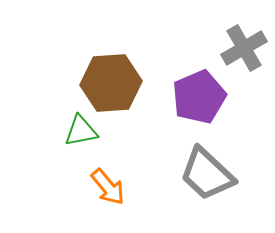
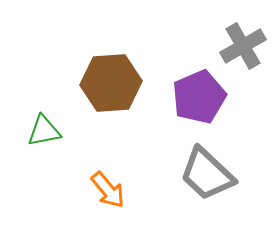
gray cross: moved 1 px left, 2 px up
green triangle: moved 37 px left
orange arrow: moved 3 px down
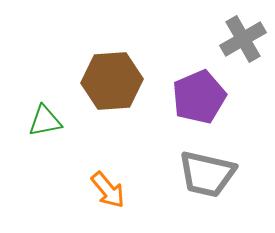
gray cross: moved 7 px up
brown hexagon: moved 1 px right, 2 px up
green triangle: moved 1 px right, 10 px up
gray trapezoid: rotated 30 degrees counterclockwise
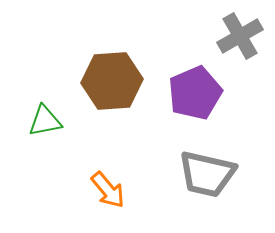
gray cross: moved 3 px left, 3 px up
purple pentagon: moved 4 px left, 4 px up
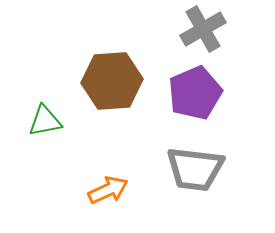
gray cross: moved 37 px left, 7 px up
gray trapezoid: moved 12 px left, 5 px up; rotated 6 degrees counterclockwise
orange arrow: rotated 75 degrees counterclockwise
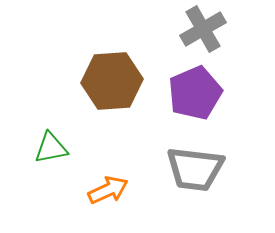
green triangle: moved 6 px right, 27 px down
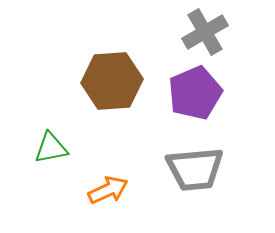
gray cross: moved 2 px right, 3 px down
gray trapezoid: rotated 12 degrees counterclockwise
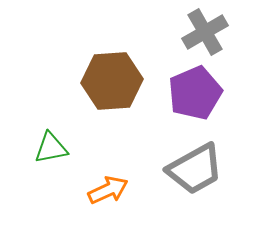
gray trapezoid: rotated 24 degrees counterclockwise
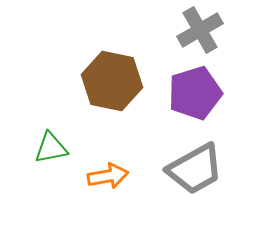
gray cross: moved 5 px left, 2 px up
brown hexagon: rotated 16 degrees clockwise
purple pentagon: rotated 6 degrees clockwise
orange arrow: moved 14 px up; rotated 15 degrees clockwise
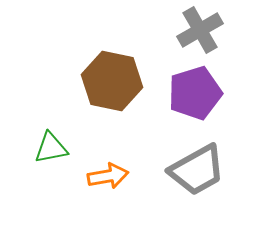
gray trapezoid: moved 2 px right, 1 px down
